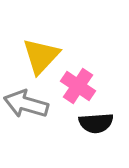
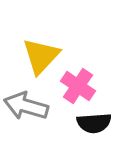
gray arrow: moved 2 px down
black semicircle: moved 2 px left
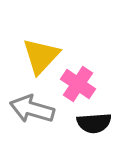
pink cross: moved 2 px up
gray arrow: moved 6 px right, 3 px down
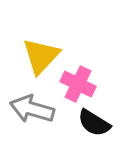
pink cross: rotated 8 degrees counterclockwise
black semicircle: rotated 36 degrees clockwise
